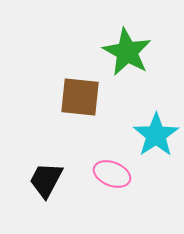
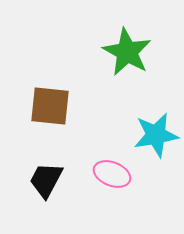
brown square: moved 30 px left, 9 px down
cyan star: rotated 24 degrees clockwise
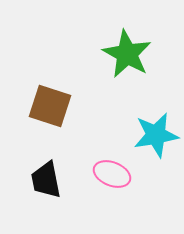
green star: moved 2 px down
brown square: rotated 12 degrees clockwise
black trapezoid: rotated 39 degrees counterclockwise
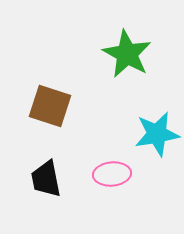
cyan star: moved 1 px right, 1 px up
pink ellipse: rotated 27 degrees counterclockwise
black trapezoid: moved 1 px up
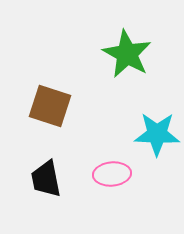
cyan star: rotated 12 degrees clockwise
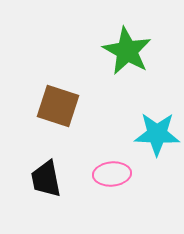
green star: moved 3 px up
brown square: moved 8 px right
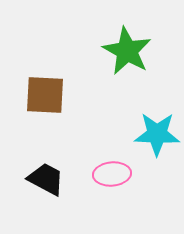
brown square: moved 13 px left, 11 px up; rotated 15 degrees counterclockwise
black trapezoid: rotated 129 degrees clockwise
